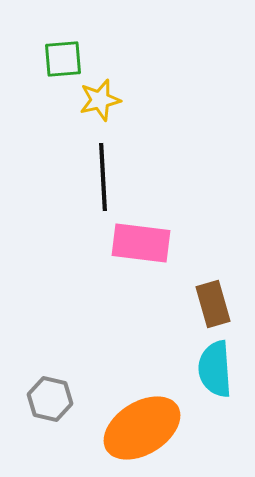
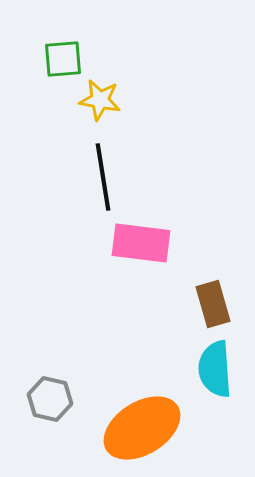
yellow star: rotated 24 degrees clockwise
black line: rotated 6 degrees counterclockwise
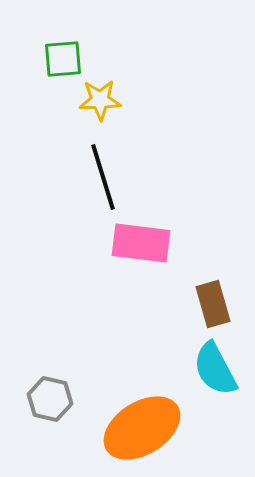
yellow star: rotated 12 degrees counterclockwise
black line: rotated 8 degrees counterclockwise
cyan semicircle: rotated 24 degrees counterclockwise
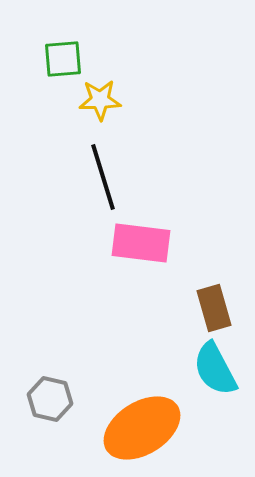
brown rectangle: moved 1 px right, 4 px down
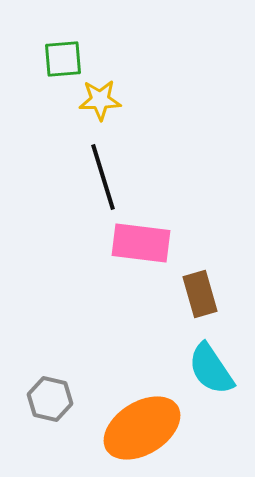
brown rectangle: moved 14 px left, 14 px up
cyan semicircle: moved 4 px left; rotated 6 degrees counterclockwise
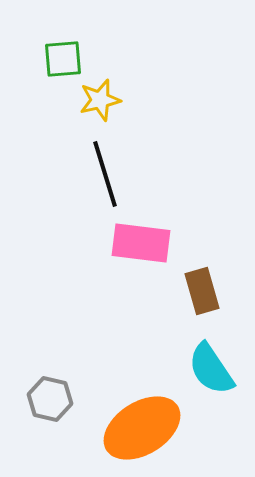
yellow star: rotated 12 degrees counterclockwise
black line: moved 2 px right, 3 px up
brown rectangle: moved 2 px right, 3 px up
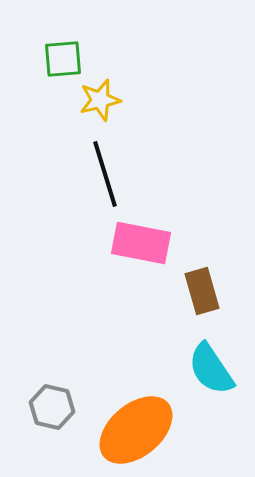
pink rectangle: rotated 4 degrees clockwise
gray hexagon: moved 2 px right, 8 px down
orange ellipse: moved 6 px left, 2 px down; rotated 8 degrees counterclockwise
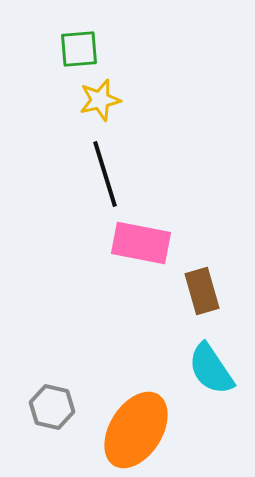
green square: moved 16 px right, 10 px up
orange ellipse: rotated 18 degrees counterclockwise
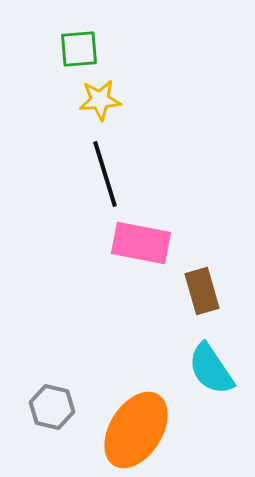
yellow star: rotated 9 degrees clockwise
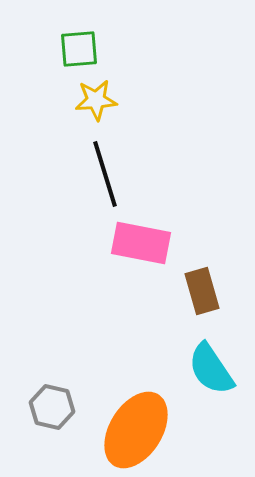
yellow star: moved 4 px left
